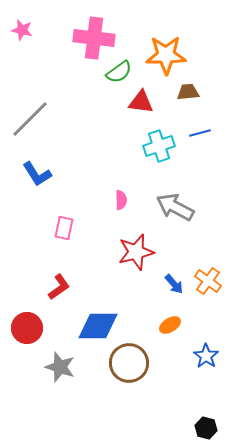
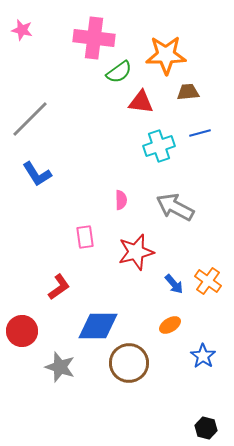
pink rectangle: moved 21 px right, 9 px down; rotated 20 degrees counterclockwise
red circle: moved 5 px left, 3 px down
blue star: moved 3 px left
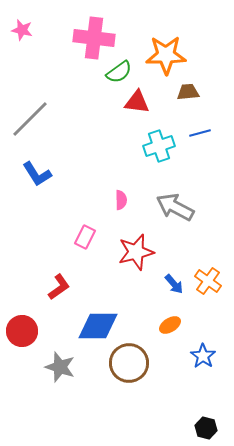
red triangle: moved 4 px left
pink rectangle: rotated 35 degrees clockwise
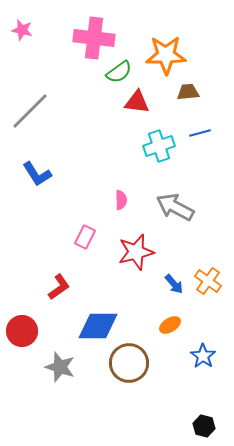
gray line: moved 8 px up
black hexagon: moved 2 px left, 2 px up
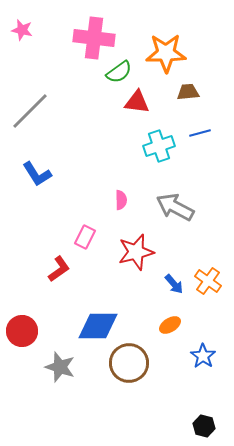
orange star: moved 2 px up
red L-shape: moved 18 px up
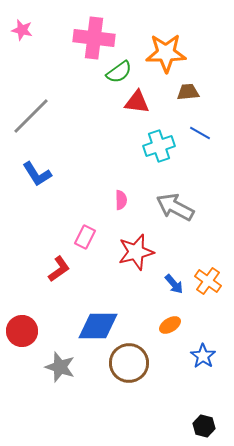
gray line: moved 1 px right, 5 px down
blue line: rotated 45 degrees clockwise
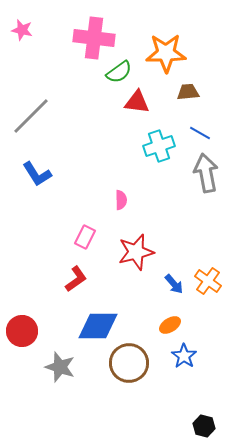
gray arrow: moved 31 px right, 34 px up; rotated 51 degrees clockwise
red L-shape: moved 17 px right, 10 px down
blue star: moved 19 px left
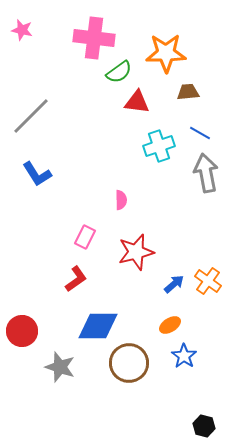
blue arrow: rotated 90 degrees counterclockwise
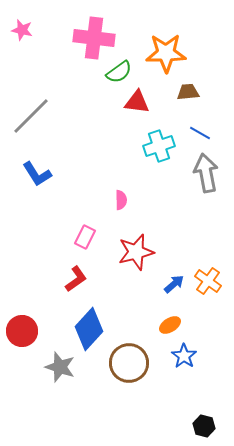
blue diamond: moved 9 px left, 3 px down; rotated 48 degrees counterclockwise
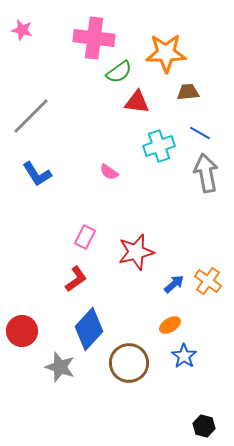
pink semicircle: moved 12 px left, 28 px up; rotated 126 degrees clockwise
